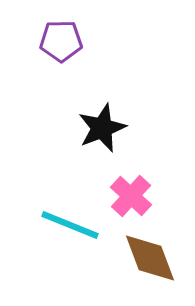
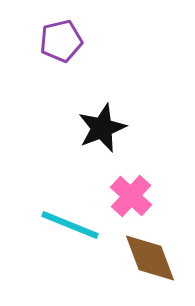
purple pentagon: rotated 12 degrees counterclockwise
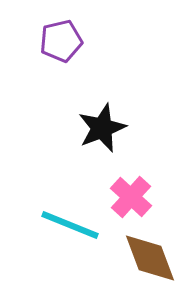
pink cross: moved 1 px down
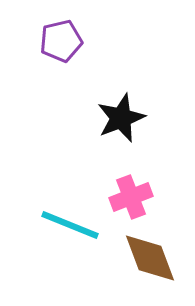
black star: moved 19 px right, 10 px up
pink cross: rotated 27 degrees clockwise
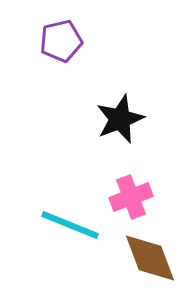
black star: moved 1 px left, 1 px down
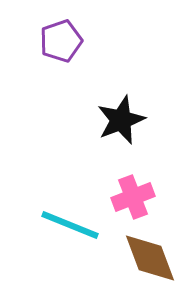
purple pentagon: rotated 6 degrees counterclockwise
black star: moved 1 px right, 1 px down
pink cross: moved 2 px right
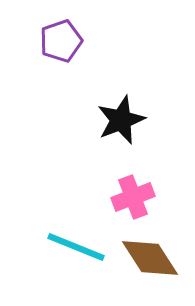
cyan line: moved 6 px right, 22 px down
brown diamond: rotated 12 degrees counterclockwise
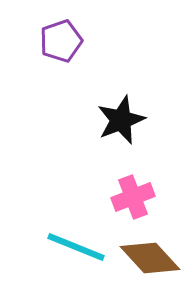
brown diamond: rotated 10 degrees counterclockwise
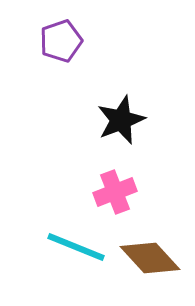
pink cross: moved 18 px left, 5 px up
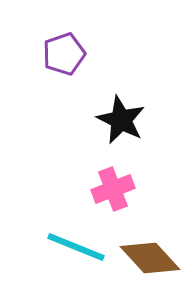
purple pentagon: moved 3 px right, 13 px down
black star: rotated 24 degrees counterclockwise
pink cross: moved 2 px left, 3 px up
